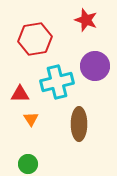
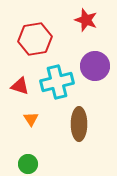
red triangle: moved 8 px up; rotated 18 degrees clockwise
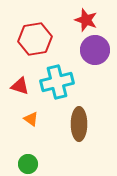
purple circle: moved 16 px up
orange triangle: rotated 21 degrees counterclockwise
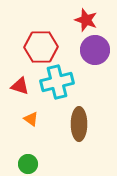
red hexagon: moved 6 px right, 8 px down; rotated 8 degrees clockwise
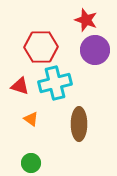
cyan cross: moved 2 px left, 1 px down
green circle: moved 3 px right, 1 px up
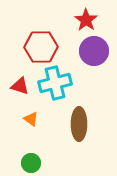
red star: rotated 15 degrees clockwise
purple circle: moved 1 px left, 1 px down
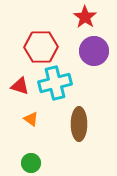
red star: moved 1 px left, 3 px up
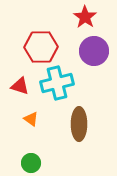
cyan cross: moved 2 px right
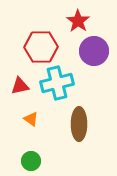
red star: moved 7 px left, 4 px down
red triangle: rotated 30 degrees counterclockwise
green circle: moved 2 px up
